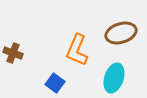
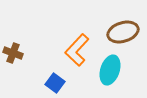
brown ellipse: moved 2 px right, 1 px up
orange L-shape: rotated 20 degrees clockwise
cyan ellipse: moved 4 px left, 8 px up
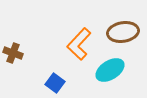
brown ellipse: rotated 8 degrees clockwise
orange L-shape: moved 2 px right, 6 px up
cyan ellipse: rotated 40 degrees clockwise
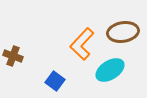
orange L-shape: moved 3 px right
brown cross: moved 3 px down
blue square: moved 2 px up
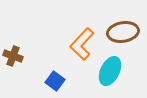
cyan ellipse: moved 1 px down; rotated 32 degrees counterclockwise
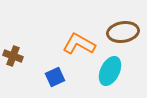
orange L-shape: moved 3 px left; rotated 76 degrees clockwise
blue square: moved 4 px up; rotated 30 degrees clockwise
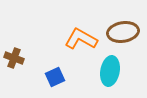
orange L-shape: moved 2 px right, 5 px up
brown cross: moved 1 px right, 2 px down
cyan ellipse: rotated 16 degrees counterclockwise
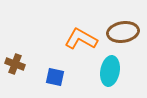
brown cross: moved 1 px right, 6 px down
blue square: rotated 36 degrees clockwise
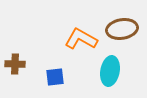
brown ellipse: moved 1 px left, 3 px up
brown cross: rotated 18 degrees counterclockwise
blue square: rotated 18 degrees counterclockwise
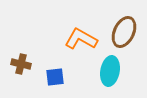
brown ellipse: moved 2 px right, 3 px down; rotated 56 degrees counterclockwise
brown cross: moved 6 px right; rotated 12 degrees clockwise
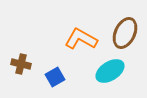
brown ellipse: moved 1 px right, 1 px down
cyan ellipse: rotated 48 degrees clockwise
blue square: rotated 24 degrees counterclockwise
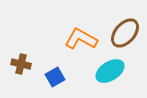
brown ellipse: rotated 16 degrees clockwise
